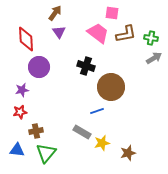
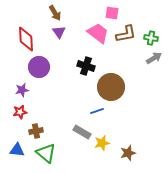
brown arrow: rotated 112 degrees clockwise
green triangle: rotated 30 degrees counterclockwise
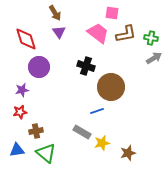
red diamond: rotated 15 degrees counterclockwise
blue triangle: rotated 14 degrees counterclockwise
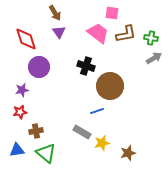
brown circle: moved 1 px left, 1 px up
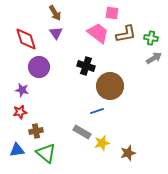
purple triangle: moved 3 px left, 1 px down
purple star: rotated 24 degrees clockwise
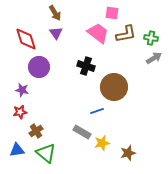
brown circle: moved 4 px right, 1 px down
brown cross: rotated 24 degrees counterclockwise
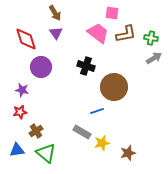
purple circle: moved 2 px right
